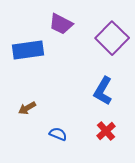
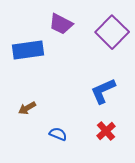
purple square: moved 6 px up
blue L-shape: rotated 36 degrees clockwise
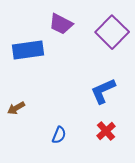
brown arrow: moved 11 px left
blue semicircle: moved 1 px right, 1 px down; rotated 90 degrees clockwise
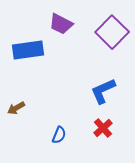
red cross: moved 3 px left, 3 px up
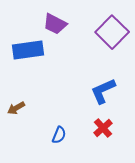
purple trapezoid: moved 6 px left
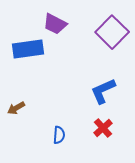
blue rectangle: moved 1 px up
blue semicircle: rotated 18 degrees counterclockwise
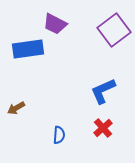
purple square: moved 2 px right, 2 px up; rotated 8 degrees clockwise
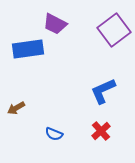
red cross: moved 2 px left, 3 px down
blue semicircle: moved 5 px left, 1 px up; rotated 108 degrees clockwise
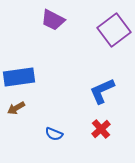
purple trapezoid: moved 2 px left, 4 px up
blue rectangle: moved 9 px left, 28 px down
blue L-shape: moved 1 px left
red cross: moved 2 px up
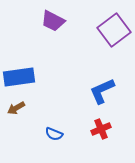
purple trapezoid: moved 1 px down
red cross: rotated 18 degrees clockwise
